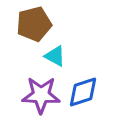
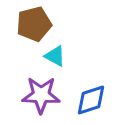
blue diamond: moved 8 px right, 8 px down
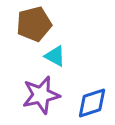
purple star: rotated 15 degrees counterclockwise
blue diamond: moved 1 px right, 3 px down
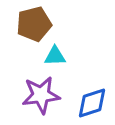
cyan triangle: rotated 30 degrees counterclockwise
purple star: rotated 6 degrees clockwise
